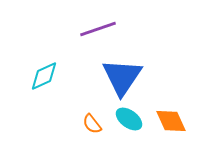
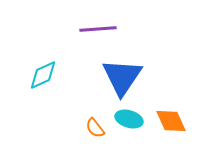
purple line: rotated 15 degrees clockwise
cyan diamond: moved 1 px left, 1 px up
cyan ellipse: rotated 20 degrees counterclockwise
orange semicircle: moved 3 px right, 4 px down
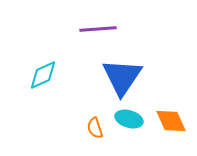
orange semicircle: rotated 20 degrees clockwise
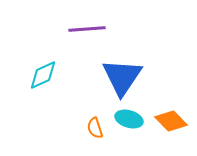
purple line: moved 11 px left
orange diamond: rotated 20 degrees counterclockwise
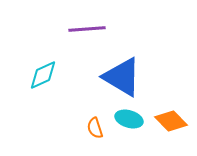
blue triangle: rotated 33 degrees counterclockwise
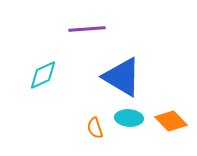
cyan ellipse: moved 1 px up; rotated 12 degrees counterclockwise
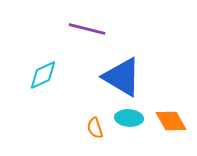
purple line: rotated 18 degrees clockwise
orange diamond: rotated 16 degrees clockwise
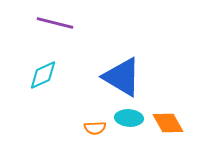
purple line: moved 32 px left, 6 px up
orange diamond: moved 3 px left, 2 px down
orange semicircle: rotated 75 degrees counterclockwise
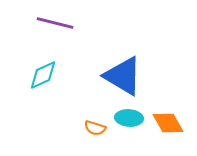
blue triangle: moved 1 px right, 1 px up
orange semicircle: rotated 20 degrees clockwise
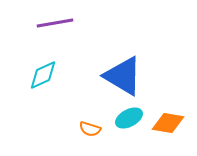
purple line: rotated 24 degrees counterclockwise
cyan ellipse: rotated 32 degrees counterclockwise
orange diamond: rotated 52 degrees counterclockwise
orange semicircle: moved 5 px left, 1 px down
